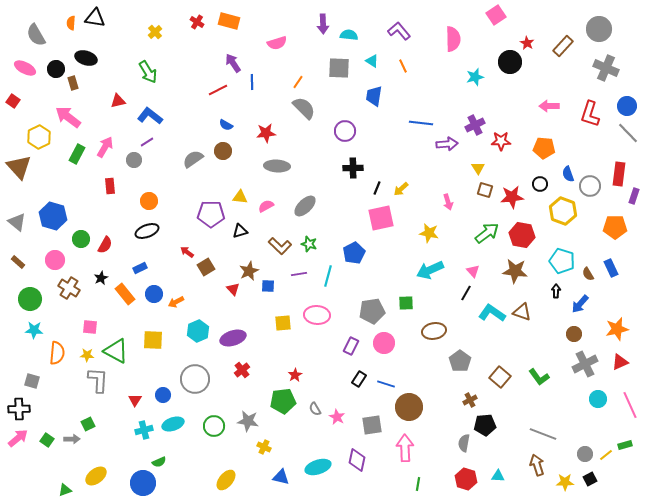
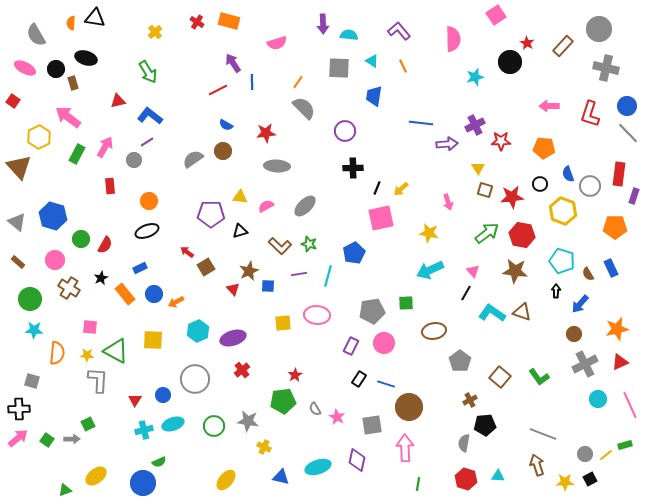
gray cross at (606, 68): rotated 10 degrees counterclockwise
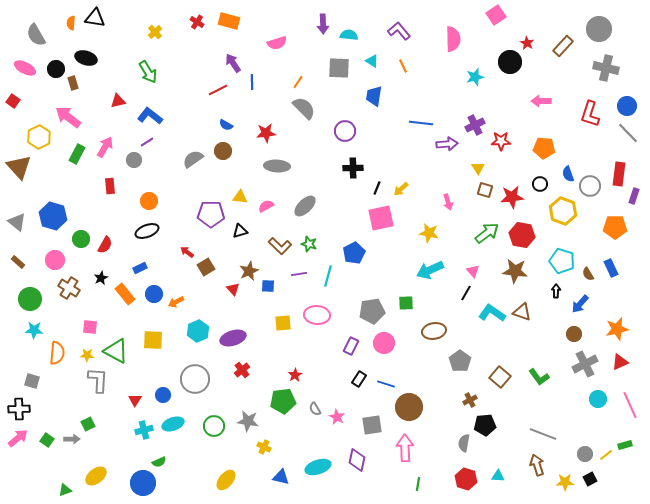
pink arrow at (549, 106): moved 8 px left, 5 px up
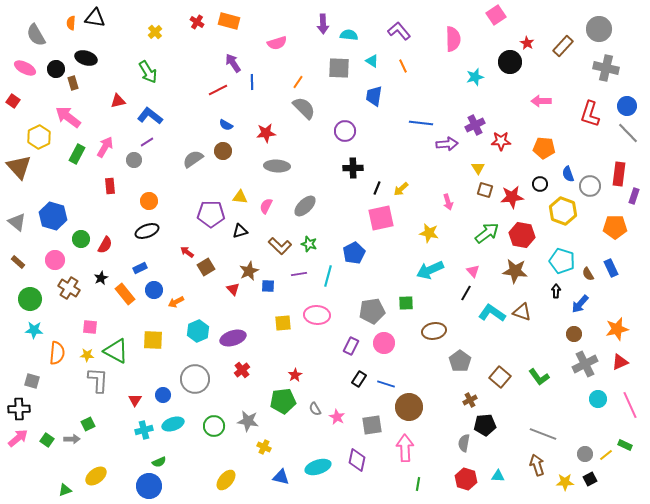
pink semicircle at (266, 206): rotated 35 degrees counterclockwise
blue circle at (154, 294): moved 4 px up
green rectangle at (625, 445): rotated 40 degrees clockwise
blue circle at (143, 483): moved 6 px right, 3 px down
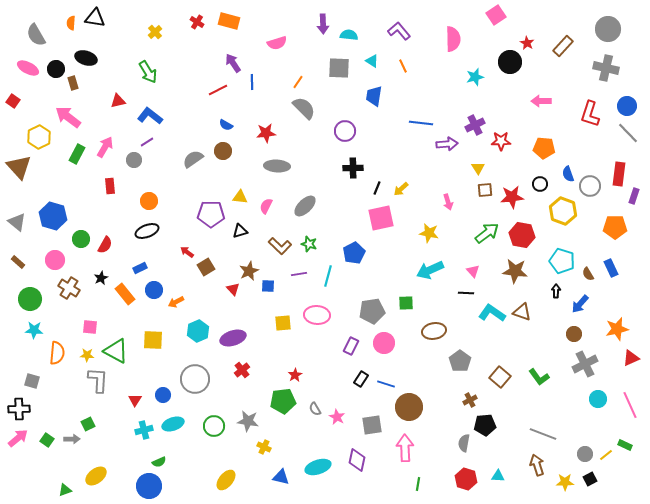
gray circle at (599, 29): moved 9 px right
pink ellipse at (25, 68): moved 3 px right
brown square at (485, 190): rotated 21 degrees counterclockwise
black line at (466, 293): rotated 63 degrees clockwise
red triangle at (620, 362): moved 11 px right, 4 px up
black rectangle at (359, 379): moved 2 px right
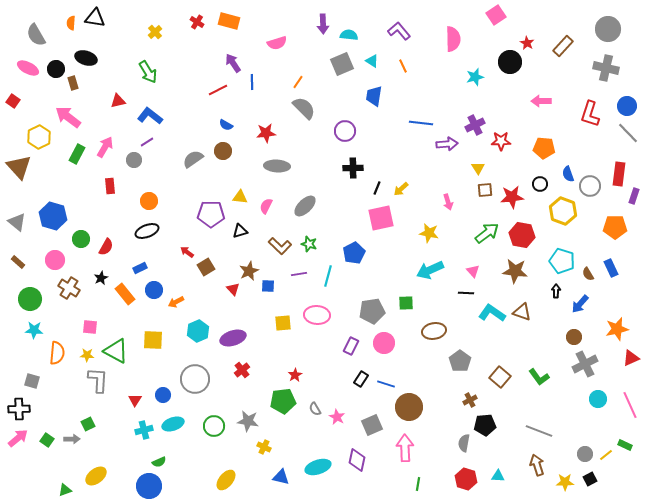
gray square at (339, 68): moved 3 px right, 4 px up; rotated 25 degrees counterclockwise
red semicircle at (105, 245): moved 1 px right, 2 px down
brown circle at (574, 334): moved 3 px down
gray square at (372, 425): rotated 15 degrees counterclockwise
gray line at (543, 434): moved 4 px left, 3 px up
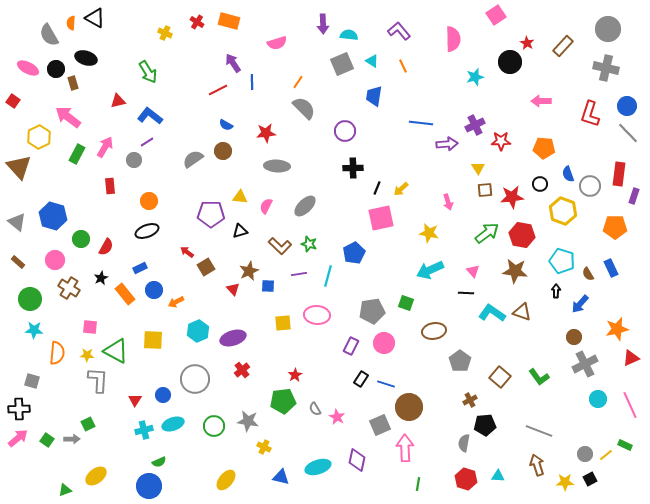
black triangle at (95, 18): rotated 20 degrees clockwise
yellow cross at (155, 32): moved 10 px right, 1 px down; rotated 24 degrees counterclockwise
gray semicircle at (36, 35): moved 13 px right
green square at (406, 303): rotated 21 degrees clockwise
gray square at (372, 425): moved 8 px right
